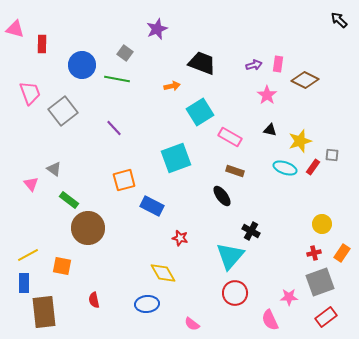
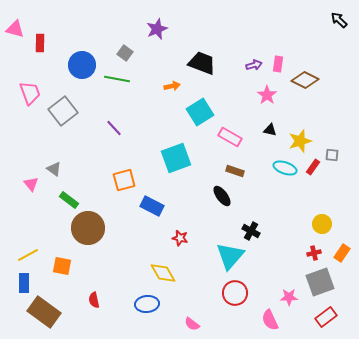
red rectangle at (42, 44): moved 2 px left, 1 px up
brown rectangle at (44, 312): rotated 48 degrees counterclockwise
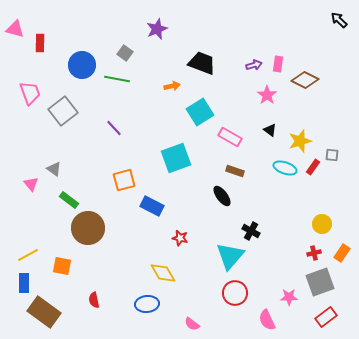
black triangle at (270, 130): rotated 24 degrees clockwise
pink semicircle at (270, 320): moved 3 px left
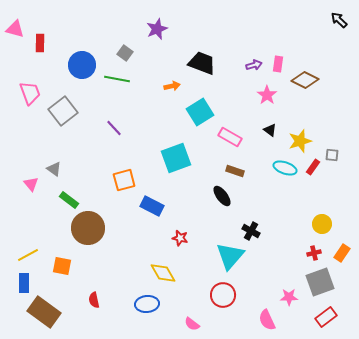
red circle at (235, 293): moved 12 px left, 2 px down
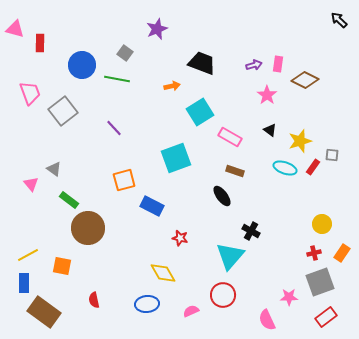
pink semicircle at (192, 324): moved 1 px left, 13 px up; rotated 119 degrees clockwise
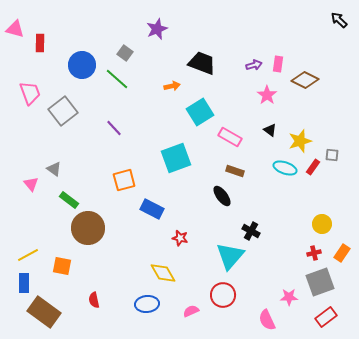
green line at (117, 79): rotated 30 degrees clockwise
blue rectangle at (152, 206): moved 3 px down
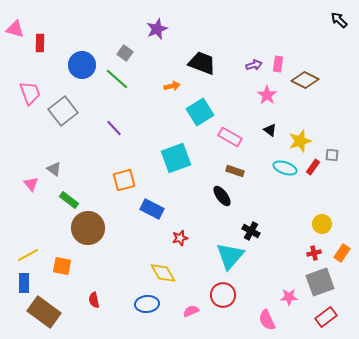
red star at (180, 238): rotated 28 degrees counterclockwise
